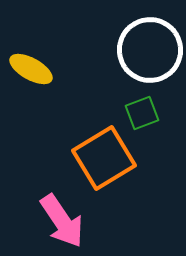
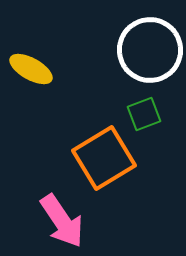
green square: moved 2 px right, 1 px down
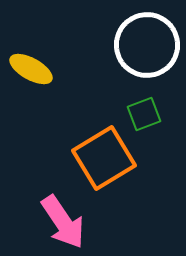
white circle: moved 3 px left, 5 px up
pink arrow: moved 1 px right, 1 px down
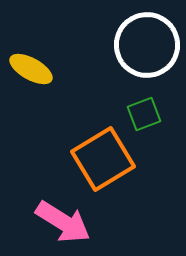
orange square: moved 1 px left, 1 px down
pink arrow: rotated 24 degrees counterclockwise
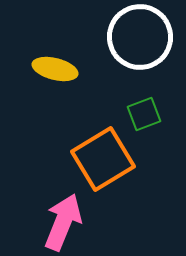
white circle: moved 7 px left, 8 px up
yellow ellipse: moved 24 px right; rotated 15 degrees counterclockwise
pink arrow: rotated 100 degrees counterclockwise
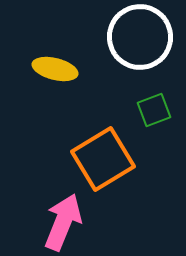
green square: moved 10 px right, 4 px up
